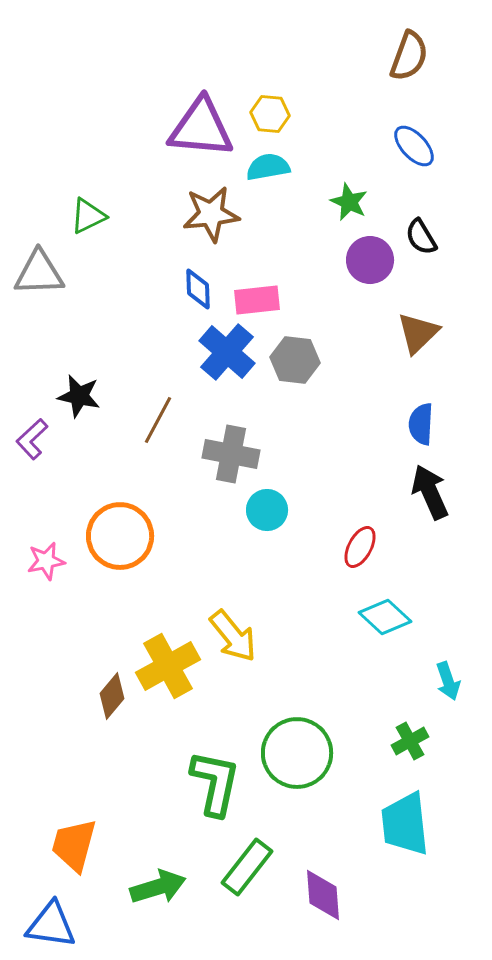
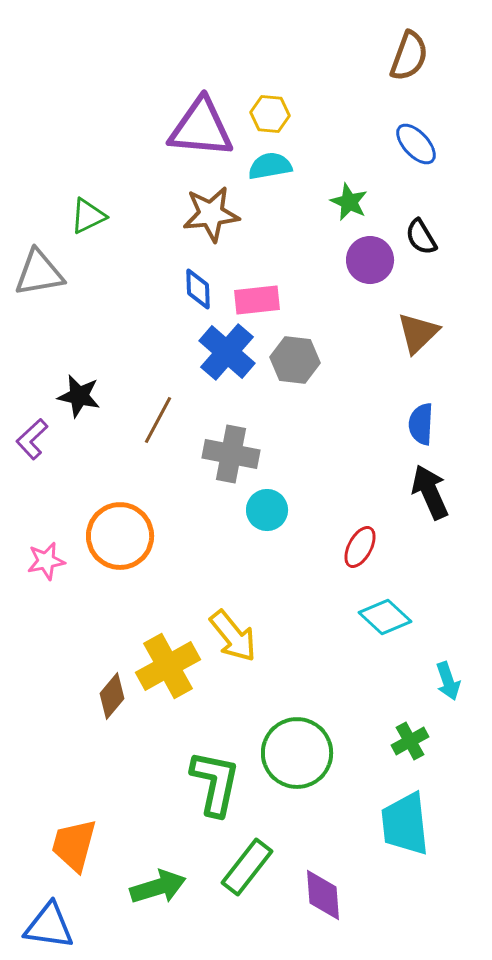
blue ellipse: moved 2 px right, 2 px up
cyan semicircle: moved 2 px right, 1 px up
gray triangle: rotated 8 degrees counterclockwise
blue triangle: moved 2 px left, 1 px down
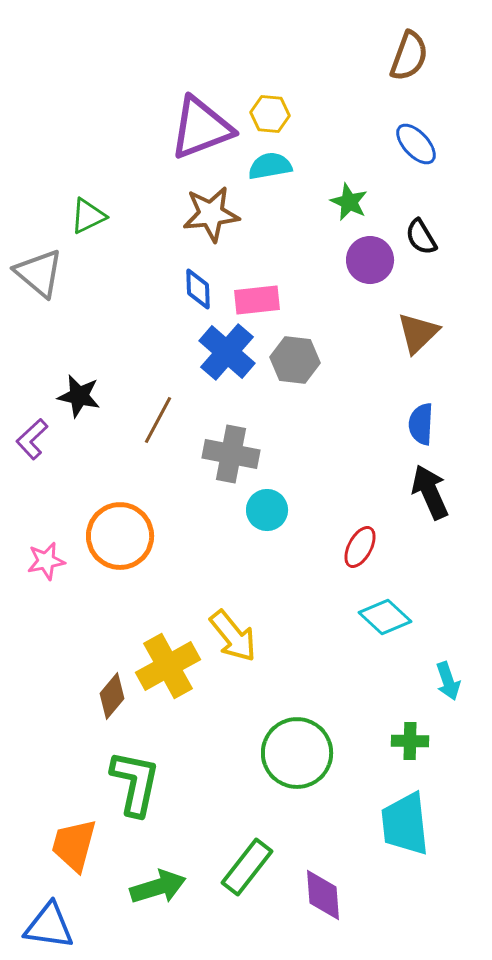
purple triangle: rotated 26 degrees counterclockwise
gray triangle: rotated 50 degrees clockwise
green cross: rotated 30 degrees clockwise
green L-shape: moved 80 px left
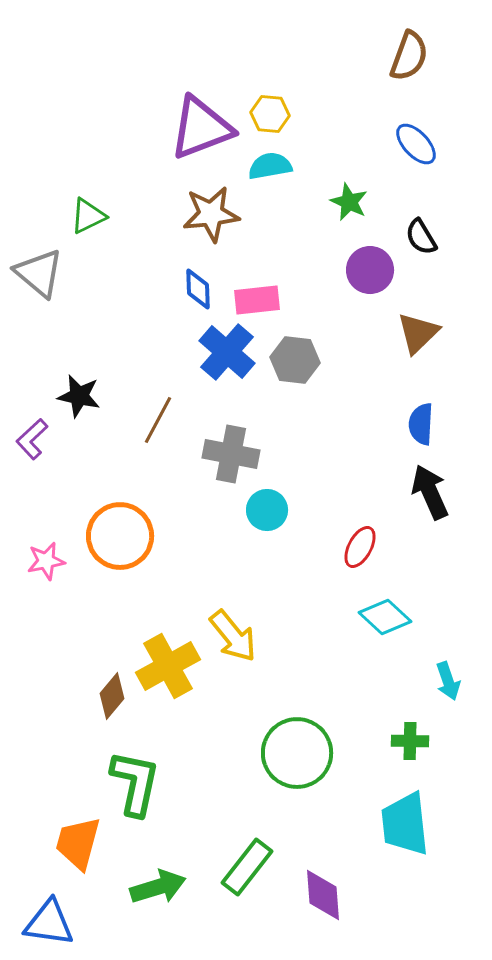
purple circle: moved 10 px down
orange trapezoid: moved 4 px right, 2 px up
blue triangle: moved 3 px up
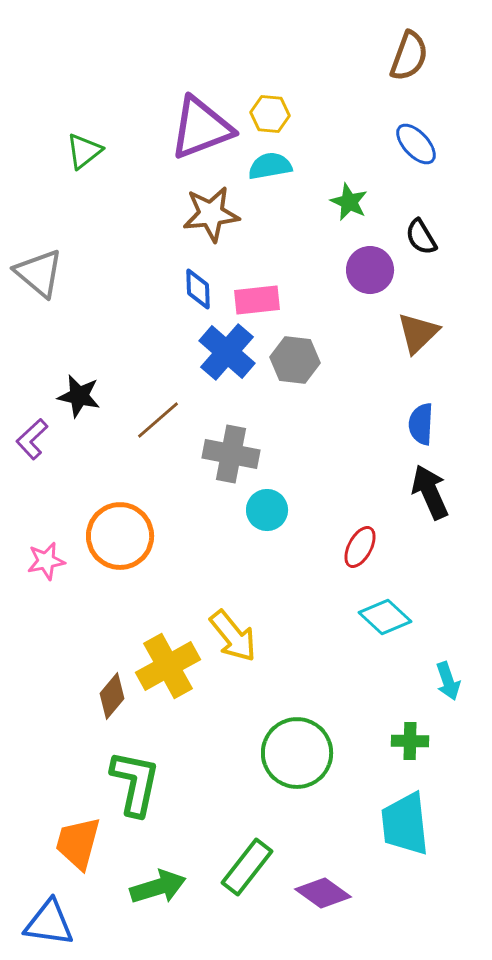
green triangle: moved 4 px left, 65 px up; rotated 12 degrees counterclockwise
brown line: rotated 21 degrees clockwise
purple diamond: moved 2 px up; rotated 50 degrees counterclockwise
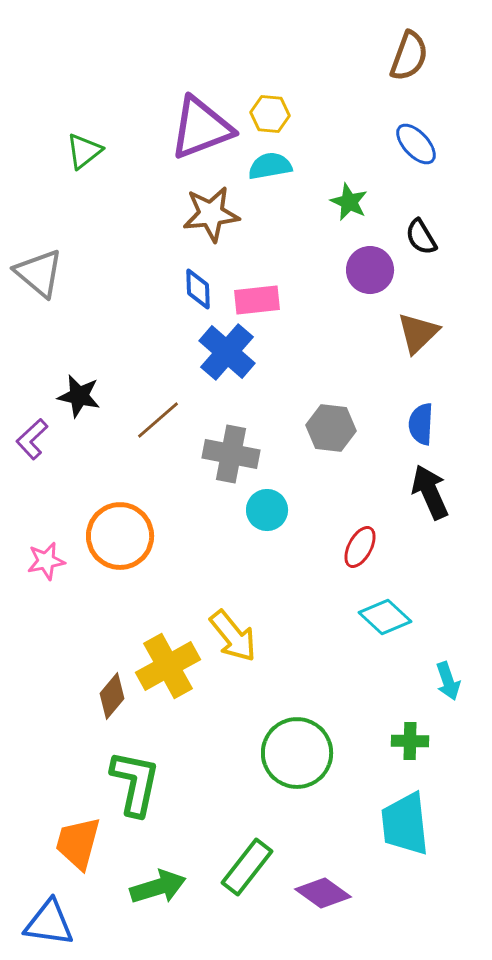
gray hexagon: moved 36 px right, 68 px down
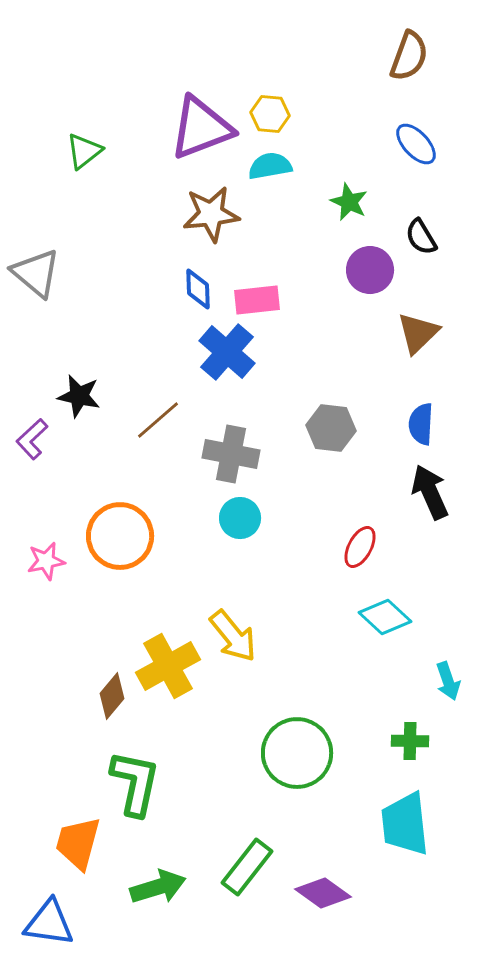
gray triangle: moved 3 px left
cyan circle: moved 27 px left, 8 px down
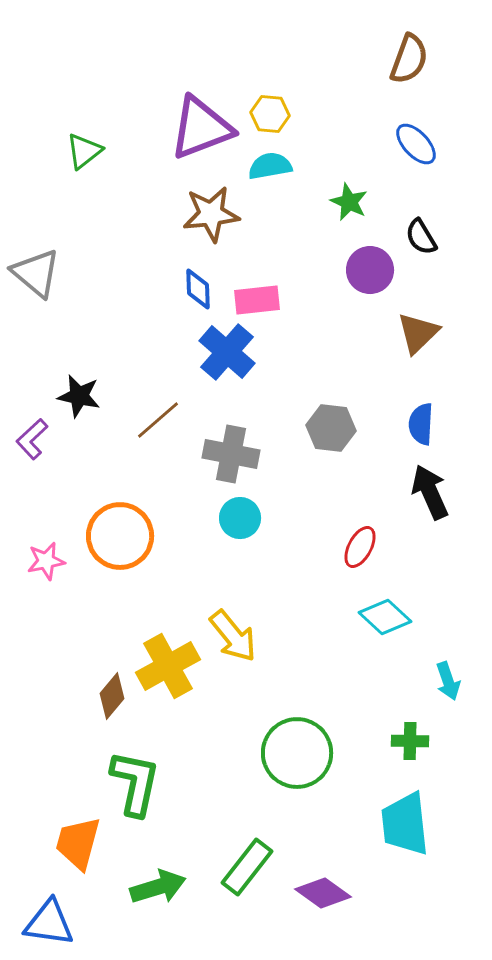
brown semicircle: moved 3 px down
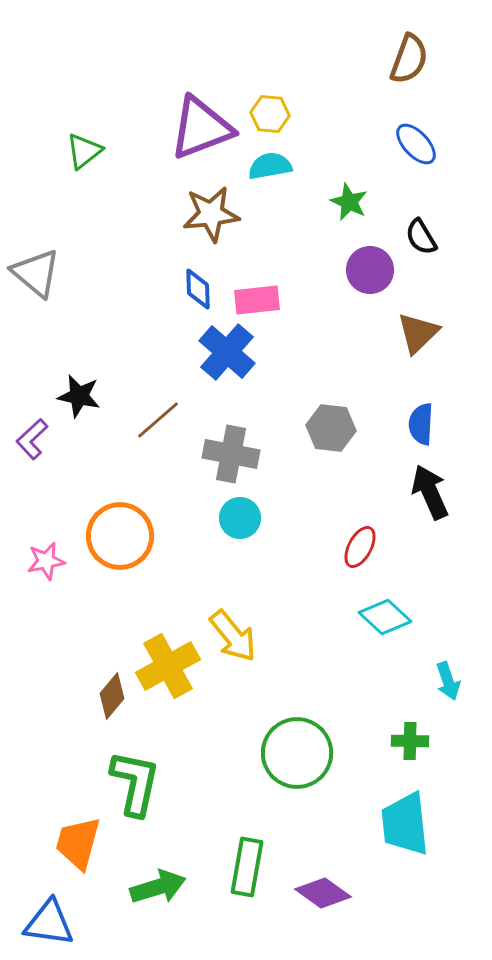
green rectangle: rotated 28 degrees counterclockwise
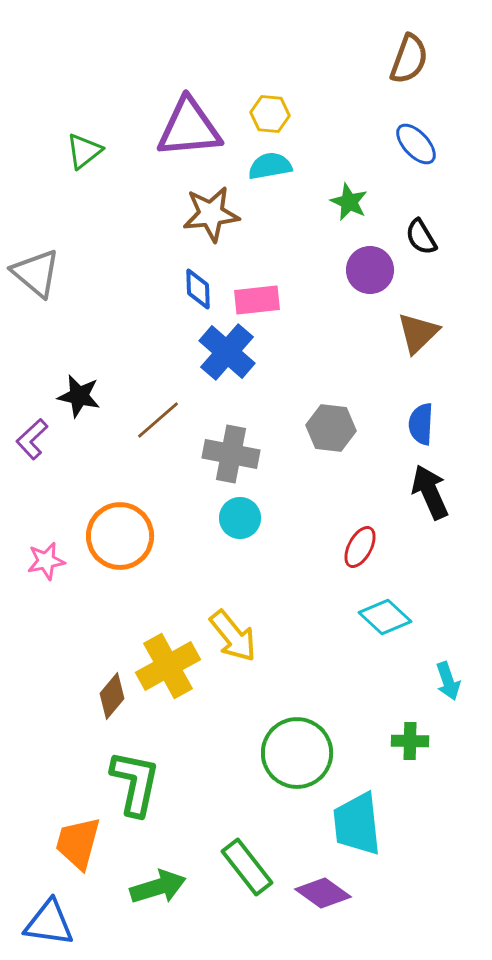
purple triangle: moved 12 px left; rotated 16 degrees clockwise
cyan trapezoid: moved 48 px left
green rectangle: rotated 48 degrees counterclockwise
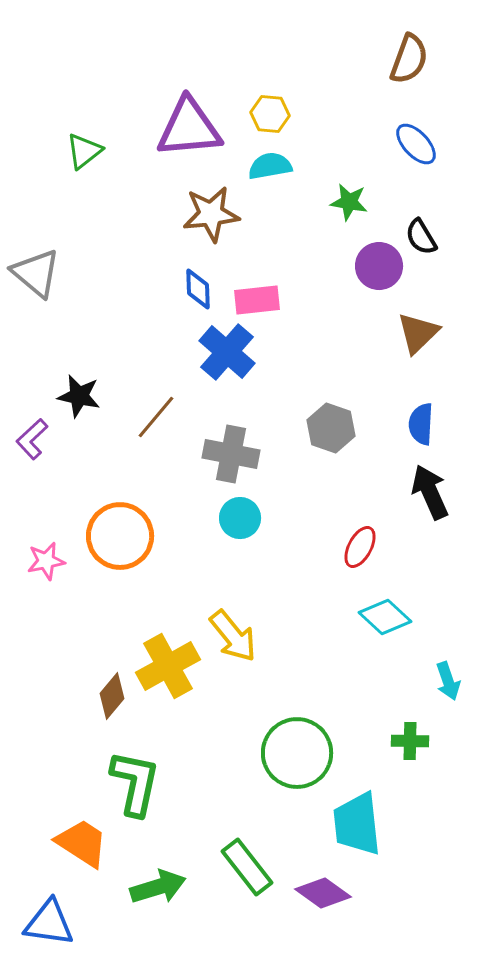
green star: rotated 15 degrees counterclockwise
purple circle: moved 9 px right, 4 px up
brown line: moved 2 px left, 3 px up; rotated 9 degrees counterclockwise
gray hexagon: rotated 12 degrees clockwise
orange trapezoid: moved 4 px right; rotated 108 degrees clockwise
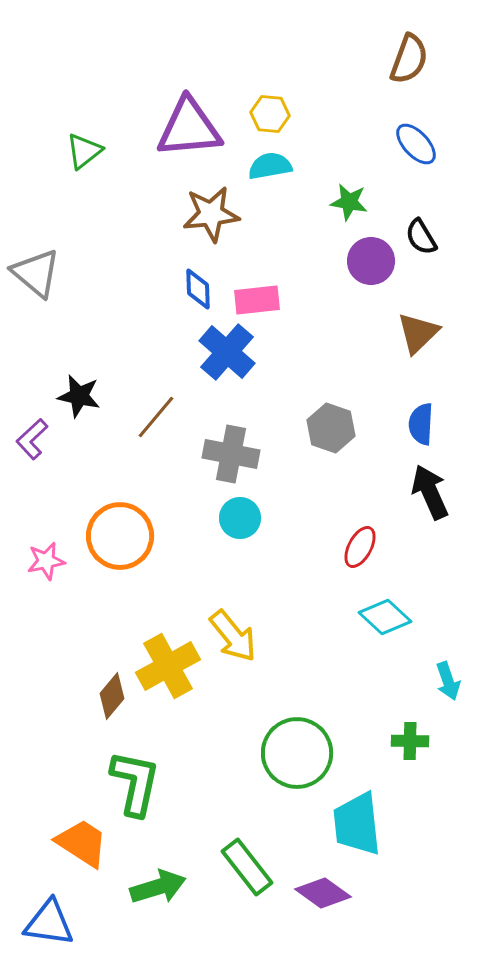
purple circle: moved 8 px left, 5 px up
